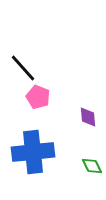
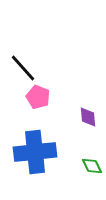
blue cross: moved 2 px right
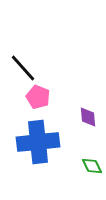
blue cross: moved 3 px right, 10 px up
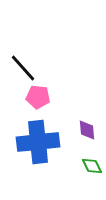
pink pentagon: rotated 15 degrees counterclockwise
purple diamond: moved 1 px left, 13 px down
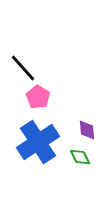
pink pentagon: rotated 25 degrees clockwise
blue cross: rotated 27 degrees counterclockwise
green diamond: moved 12 px left, 9 px up
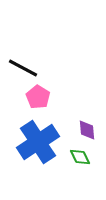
black line: rotated 20 degrees counterclockwise
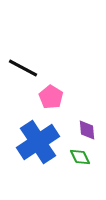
pink pentagon: moved 13 px right
